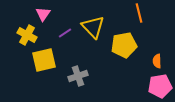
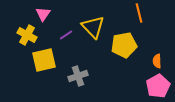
purple line: moved 1 px right, 2 px down
pink pentagon: moved 2 px left; rotated 20 degrees counterclockwise
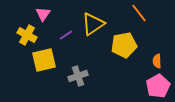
orange line: rotated 24 degrees counterclockwise
yellow triangle: moved 3 px up; rotated 40 degrees clockwise
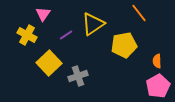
yellow square: moved 5 px right, 3 px down; rotated 30 degrees counterclockwise
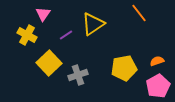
yellow pentagon: moved 23 px down
orange semicircle: rotated 72 degrees clockwise
gray cross: moved 1 px up
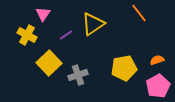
orange semicircle: moved 1 px up
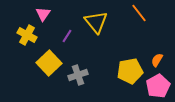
yellow triangle: moved 3 px right, 2 px up; rotated 35 degrees counterclockwise
purple line: moved 1 px right, 1 px down; rotated 24 degrees counterclockwise
orange semicircle: rotated 40 degrees counterclockwise
yellow pentagon: moved 6 px right, 3 px down
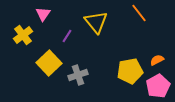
yellow cross: moved 4 px left; rotated 24 degrees clockwise
orange semicircle: rotated 32 degrees clockwise
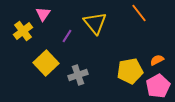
yellow triangle: moved 1 px left, 1 px down
yellow cross: moved 4 px up
yellow square: moved 3 px left
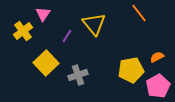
yellow triangle: moved 1 px left, 1 px down
orange semicircle: moved 3 px up
yellow pentagon: moved 1 px right, 1 px up
